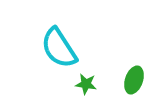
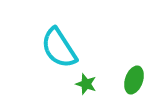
green star: rotated 10 degrees clockwise
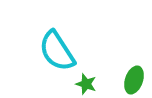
cyan semicircle: moved 2 px left, 3 px down
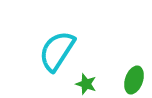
cyan semicircle: rotated 66 degrees clockwise
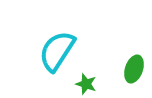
green ellipse: moved 11 px up
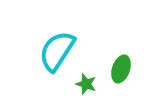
green ellipse: moved 13 px left
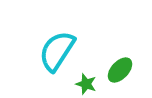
green ellipse: moved 1 px left, 1 px down; rotated 24 degrees clockwise
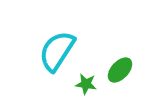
green star: rotated 10 degrees counterclockwise
